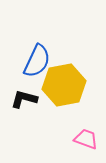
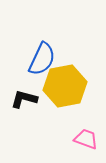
blue semicircle: moved 5 px right, 2 px up
yellow hexagon: moved 1 px right, 1 px down
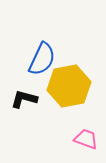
yellow hexagon: moved 4 px right
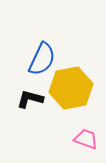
yellow hexagon: moved 2 px right, 2 px down
black L-shape: moved 6 px right
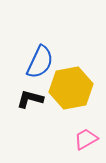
blue semicircle: moved 2 px left, 3 px down
pink trapezoid: rotated 50 degrees counterclockwise
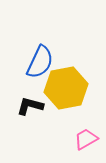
yellow hexagon: moved 5 px left
black L-shape: moved 7 px down
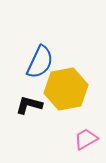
yellow hexagon: moved 1 px down
black L-shape: moved 1 px left, 1 px up
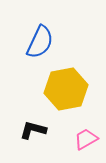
blue semicircle: moved 20 px up
black L-shape: moved 4 px right, 25 px down
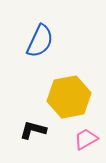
blue semicircle: moved 1 px up
yellow hexagon: moved 3 px right, 8 px down
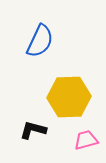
yellow hexagon: rotated 9 degrees clockwise
pink trapezoid: moved 1 px down; rotated 15 degrees clockwise
